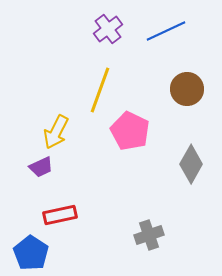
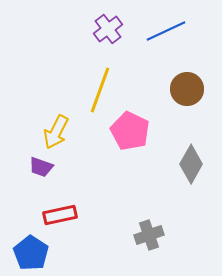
purple trapezoid: rotated 45 degrees clockwise
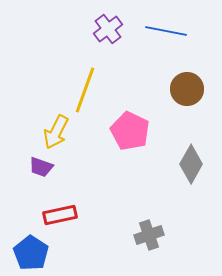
blue line: rotated 36 degrees clockwise
yellow line: moved 15 px left
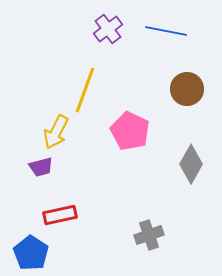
purple trapezoid: rotated 35 degrees counterclockwise
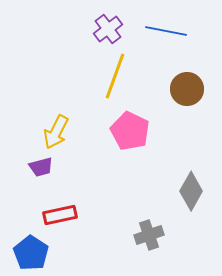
yellow line: moved 30 px right, 14 px up
gray diamond: moved 27 px down
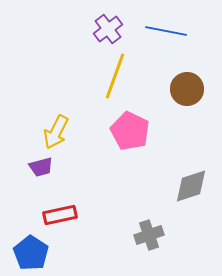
gray diamond: moved 5 px up; rotated 42 degrees clockwise
